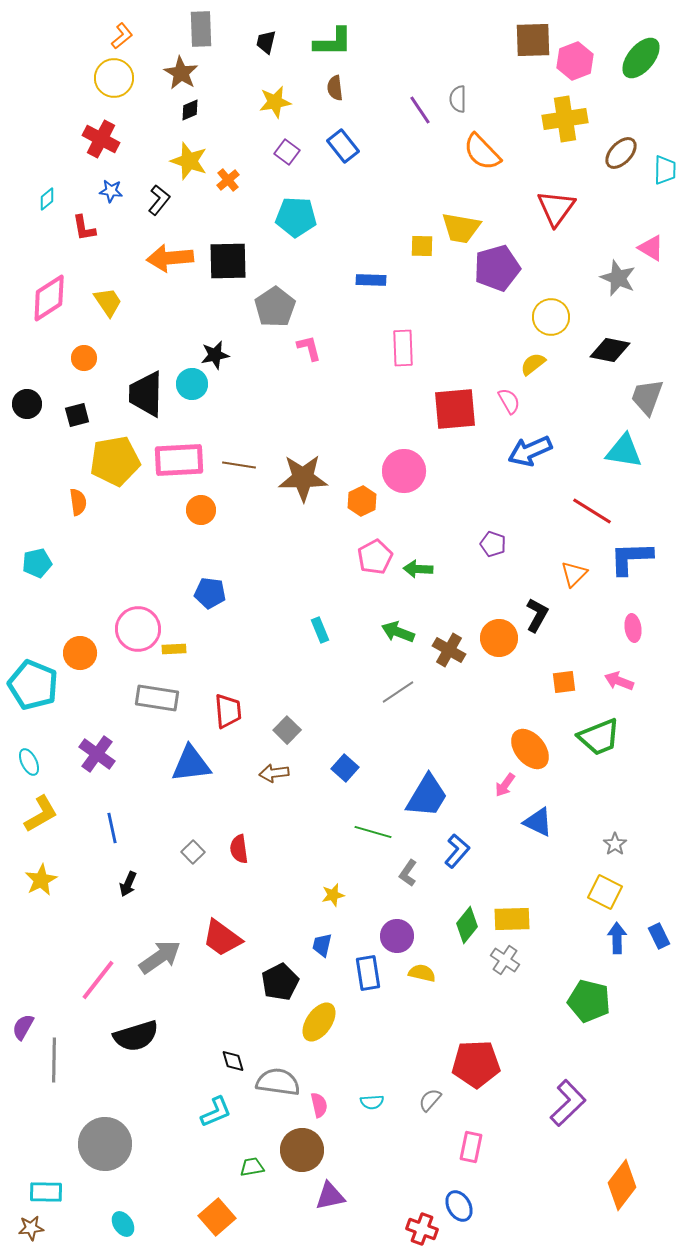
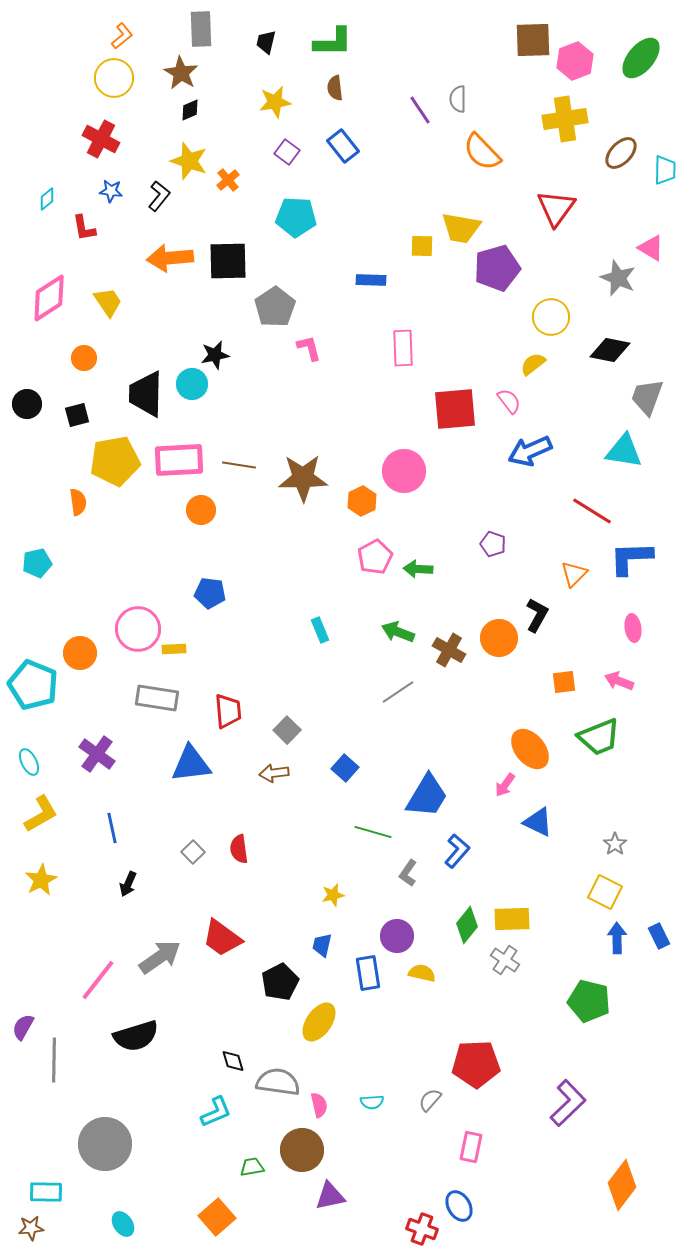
black L-shape at (159, 200): moved 4 px up
pink semicircle at (509, 401): rotated 8 degrees counterclockwise
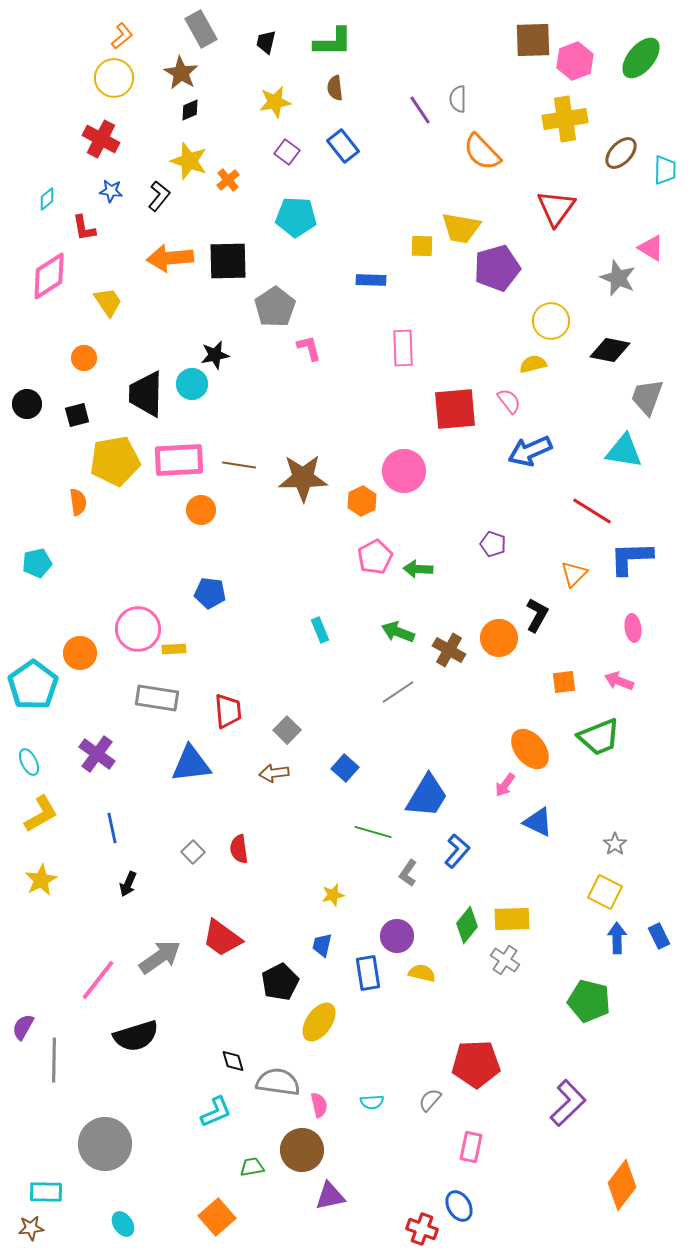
gray rectangle at (201, 29): rotated 27 degrees counterclockwise
pink diamond at (49, 298): moved 22 px up
yellow circle at (551, 317): moved 4 px down
yellow semicircle at (533, 364): rotated 24 degrees clockwise
cyan pentagon at (33, 685): rotated 15 degrees clockwise
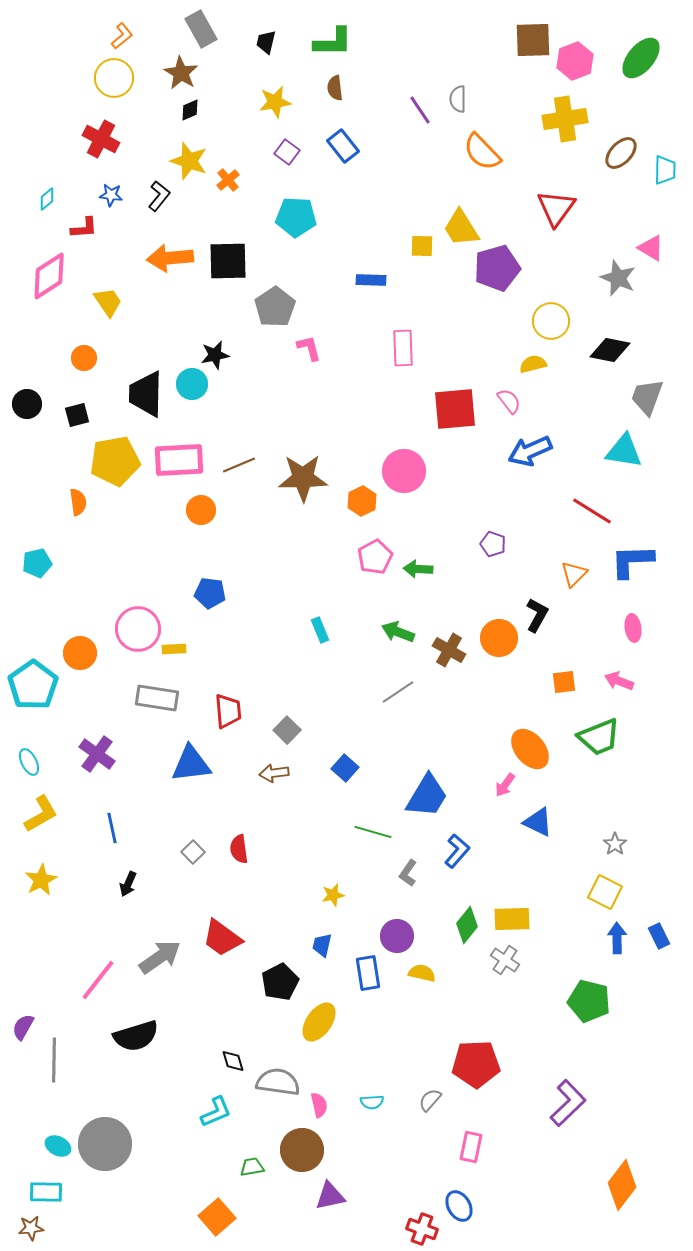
blue star at (111, 191): moved 4 px down
red L-shape at (84, 228): rotated 84 degrees counterclockwise
yellow trapezoid at (461, 228): rotated 48 degrees clockwise
brown line at (239, 465): rotated 32 degrees counterclockwise
blue L-shape at (631, 558): moved 1 px right, 3 px down
cyan ellipse at (123, 1224): moved 65 px left, 78 px up; rotated 30 degrees counterclockwise
